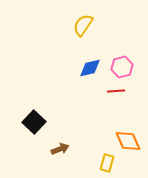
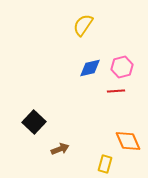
yellow rectangle: moved 2 px left, 1 px down
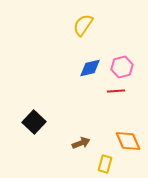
brown arrow: moved 21 px right, 6 px up
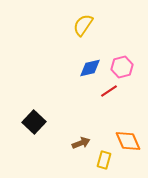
red line: moved 7 px left; rotated 30 degrees counterclockwise
yellow rectangle: moved 1 px left, 4 px up
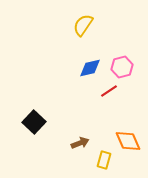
brown arrow: moved 1 px left
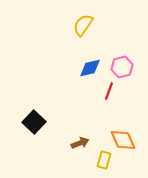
red line: rotated 36 degrees counterclockwise
orange diamond: moved 5 px left, 1 px up
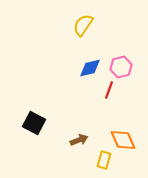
pink hexagon: moved 1 px left
red line: moved 1 px up
black square: moved 1 px down; rotated 15 degrees counterclockwise
brown arrow: moved 1 px left, 3 px up
